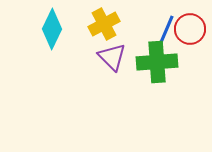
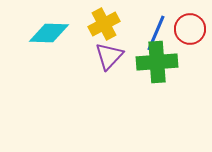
cyan diamond: moved 3 px left, 4 px down; rotated 66 degrees clockwise
blue line: moved 9 px left
purple triangle: moved 3 px left, 1 px up; rotated 28 degrees clockwise
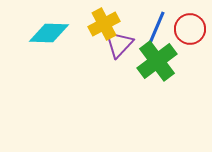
blue line: moved 4 px up
purple triangle: moved 10 px right, 12 px up
green cross: moved 1 px up; rotated 33 degrees counterclockwise
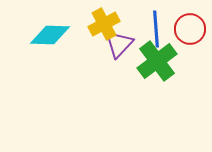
blue line: rotated 27 degrees counterclockwise
cyan diamond: moved 1 px right, 2 px down
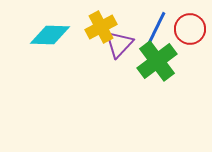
yellow cross: moved 3 px left, 3 px down
blue line: rotated 30 degrees clockwise
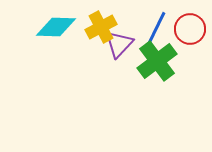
cyan diamond: moved 6 px right, 8 px up
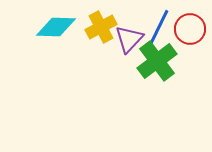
blue line: moved 3 px right, 2 px up
purple triangle: moved 10 px right, 5 px up
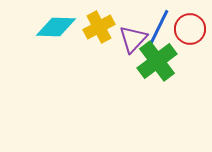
yellow cross: moved 2 px left
purple triangle: moved 4 px right
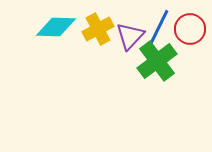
yellow cross: moved 1 px left, 2 px down
purple triangle: moved 3 px left, 3 px up
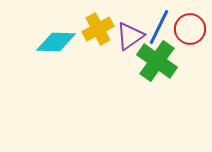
cyan diamond: moved 15 px down
purple triangle: rotated 12 degrees clockwise
green cross: rotated 18 degrees counterclockwise
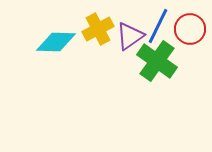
blue line: moved 1 px left, 1 px up
